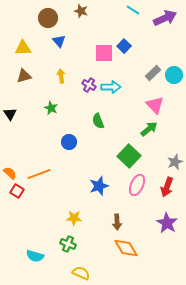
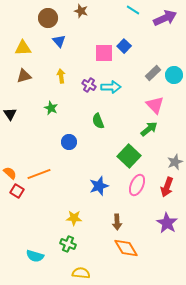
yellow semicircle: rotated 18 degrees counterclockwise
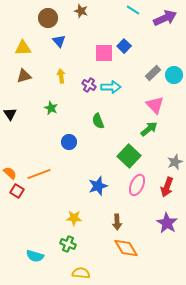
blue star: moved 1 px left
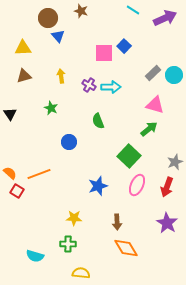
blue triangle: moved 1 px left, 5 px up
pink triangle: rotated 30 degrees counterclockwise
green cross: rotated 21 degrees counterclockwise
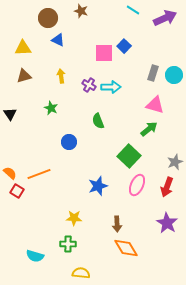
blue triangle: moved 4 px down; rotated 24 degrees counterclockwise
gray rectangle: rotated 28 degrees counterclockwise
brown arrow: moved 2 px down
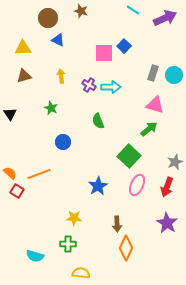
blue circle: moved 6 px left
blue star: rotated 12 degrees counterclockwise
orange diamond: rotated 55 degrees clockwise
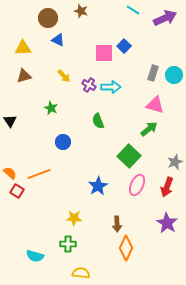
yellow arrow: moved 3 px right; rotated 144 degrees clockwise
black triangle: moved 7 px down
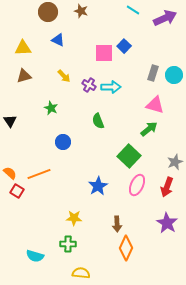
brown circle: moved 6 px up
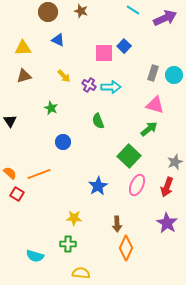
red square: moved 3 px down
